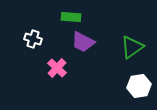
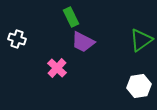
green rectangle: rotated 60 degrees clockwise
white cross: moved 16 px left
green triangle: moved 9 px right, 7 px up
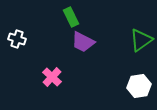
pink cross: moved 5 px left, 9 px down
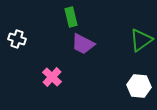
green rectangle: rotated 12 degrees clockwise
purple trapezoid: moved 2 px down
white hexagon: rotated 15 degrees clockwise
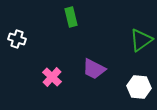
purple trapezoid: moved 11 px right, 25 px down
white hexagon: moved 1 px down
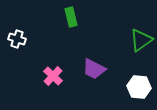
pink cross: moved 1 px right, 1 px up
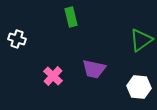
purple trapezoid: rotated 15 degrees counterclockwise
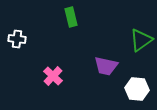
white cross: rotated 12 degrees counterclockwise
purple trapezoid: moved 12 px right, 3 px up
white hexagon: moved 2 px left, 2 px down
